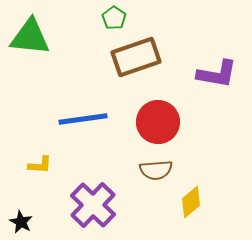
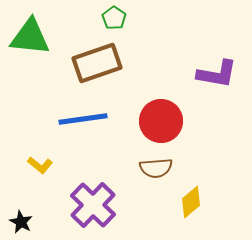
brown rectangle: moved 39 px left, 6 px down
red circle: moved 3 px right, 1 px up
yellow L-shape: rotated 35 degrees clockwise
brown semicircle: moved 2 px up
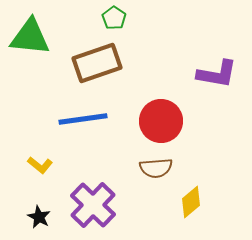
black star: moved 18 px right, 5 px up
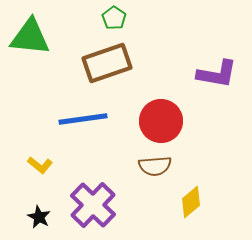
brown rectangle: moved 10 px right
brown semicircle: moved 1 px left, 2 px up
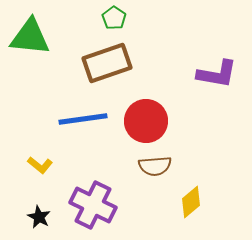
red circle: moved 15 px left
purple cross: rotated 18 degrees counterclockwise
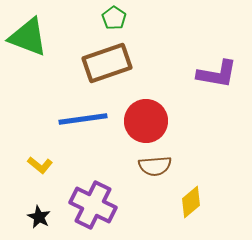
green triangle: moved 2 px left; rotated 15 degrees clockwise
